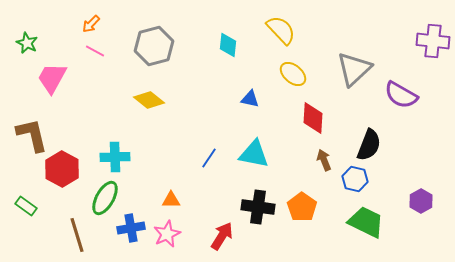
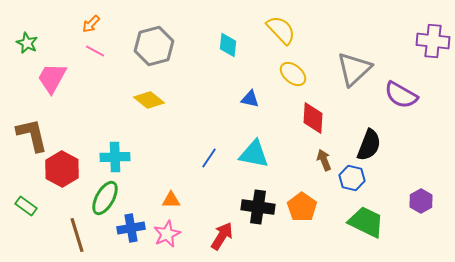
blue hexagon: moved 3 px left, 1 px up
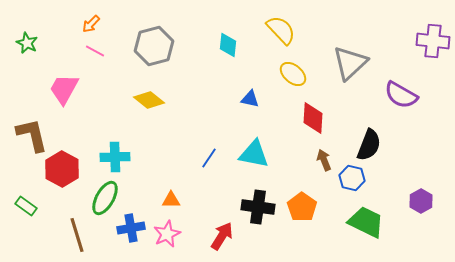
gray triangle: moved 4 px left, 6 px up
pink trapezoid: moved 12 px right, 11 px down
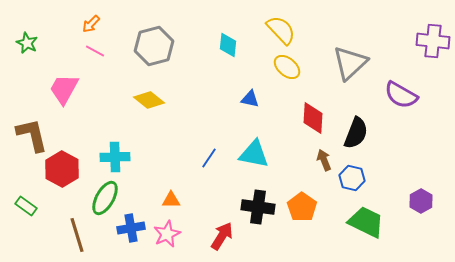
yellow ellipse: moved 6 px left, 7 px up
black semicircle: moved 13 px left, 12 px up
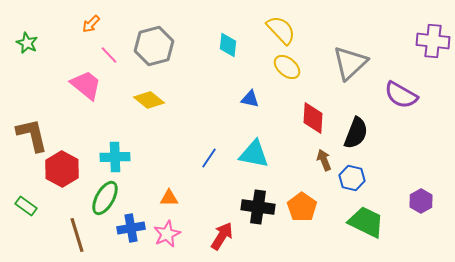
pink line: moved 14 px right, 4 px down; rotated 18 degrees clockwise
pink trapezoid: moved 22 px right, 4 px up; rotated 100 degrees clockwise
orange triangle: moved 2 px left, 2 px up
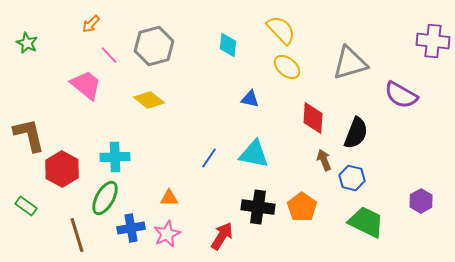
gray triangle: rotated 27 degrees clockwise
brown L-shape: moved 3 px left
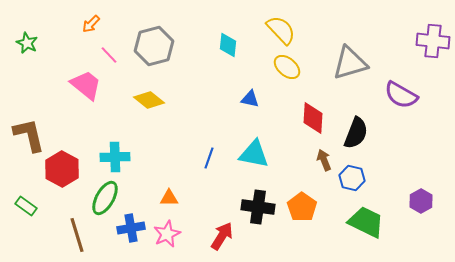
blue line: rotated 15 degrees counterclockwise
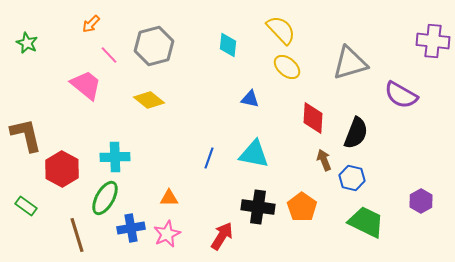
brown L-shape: moved 3 px left
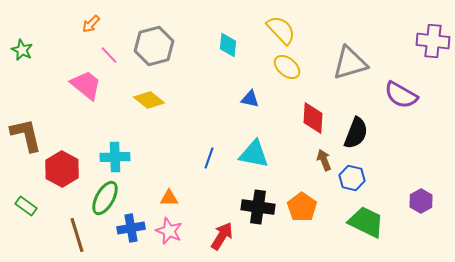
green star: moved 5 px left, 7 px down
pink star: moved 2 px right, 3 px up; rotated 24 degrees counterclockwise
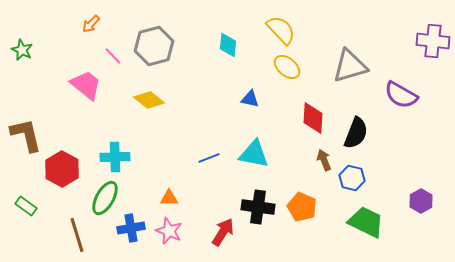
pink line: moved 4 px right, 1 px down
gray triangle: moved 3 px down
blue line: rotated 50 degrees clockwise
orange pentagon: rotated 12 degrees counterclockwise
red arrow: moved 1 px right, 4 px up
